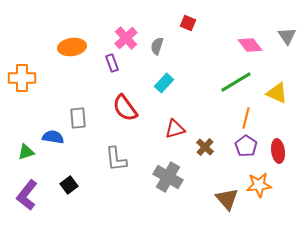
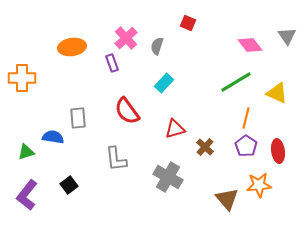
red semicircle: moved 2 px right, 3 px down
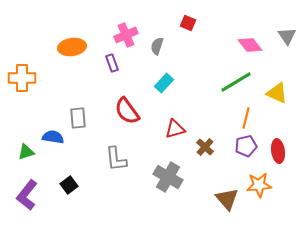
pink cross: moved 3 px up; rotated 20 degrees clockwise
purple pentagon: rotated 25 degrees clockwise
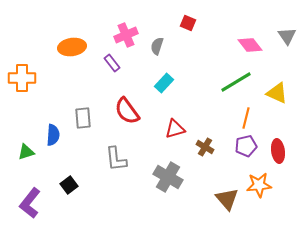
purple rectangle: rotated 18 degrees counterclockwise
gray rectangle: moved 5 px right
blue semicircle: moved 2 px up; rotated 85 degrees clockwise
brown cross: rotated 12 degrees counterclockwise
purple L-shape: moved 3 px right, 8 px down
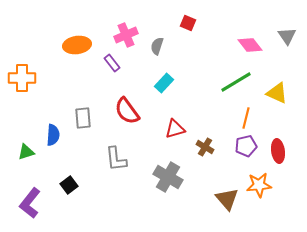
orange ellipse: moved 5 px right, 2 px up
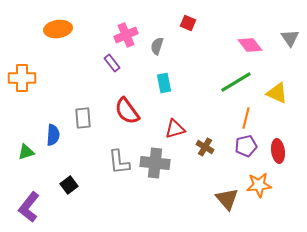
gray triangle: moved 3 px right, 2 px down
orange ellipse: moved 19 px left, 16 px up
cyan rectangle: rotated 54 degrees counterclockwise
gray L-shape: moved 3 px right, 3 px down
gray cross: moved 13 px left, 14 px up; rotated 24 degrees counterclockwise
purple L-shape: moved 1 px left, 4 px down
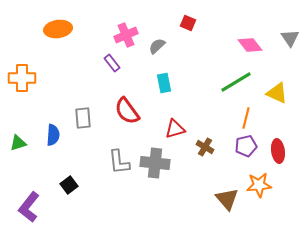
gray semicircle: rotated 30 degrees clockwise
green triangle: moved 8 px left, 9 px up
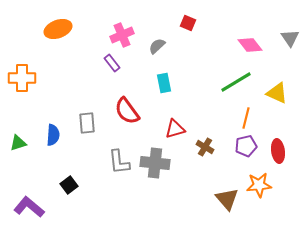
orange ellipse: rotated 12 degrees counterclockwise
pink cross: moved 4 px left
gray rectangle: moved 4 px right, 5 px down
purple L-shape: rotated 92 degrees clockwise
